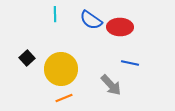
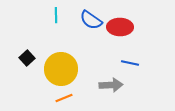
cyan line: moved 1 px right, 1 px down
gray arrow: rotated 50 degrees counterclockwise
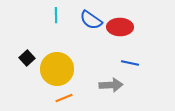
yellow circle: moved 4 px left
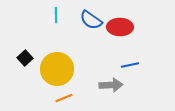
black square: moved 2 px left
blue line: moved 2 px down; rotated 24 degrees counterclockwise
